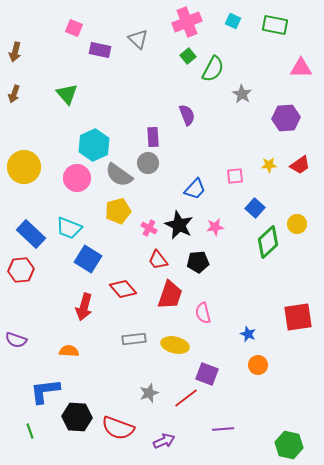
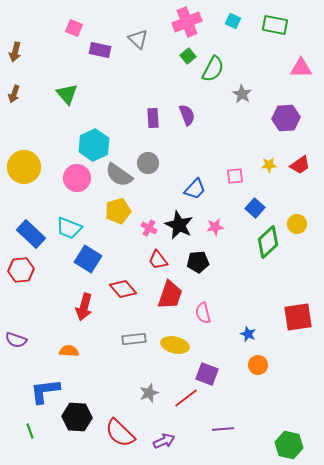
purple rectangle at (153, 137): moved 19 px up
red semicircle at (118, 428): moved 2 px right, 5 px down; rotated 24 degrees clockwise
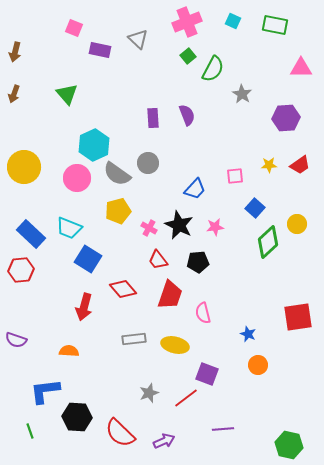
gray semicircle at (119, 175): moved 2 px left, 1 px up
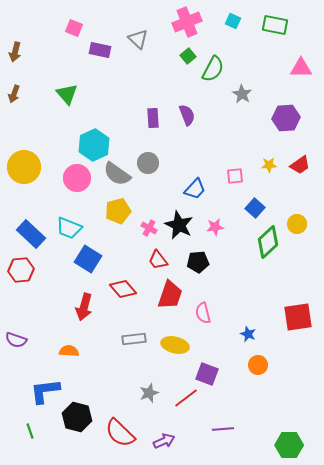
black hexagon at (77, 417): rotated 12 degrees clockwise
green hexagon at (289, 445): rotated 12 degrees counterclockwise
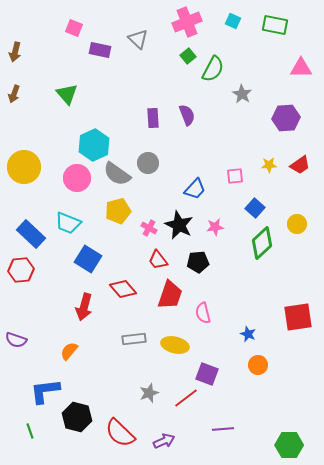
cyan trapezoid at (69, 228): moved 1 px left, 5 px up
green diamond at (268, 242): moved 6 px left, 1 px down
orange semicircle at (69, 351): rotated 54 degrees counterclockwise
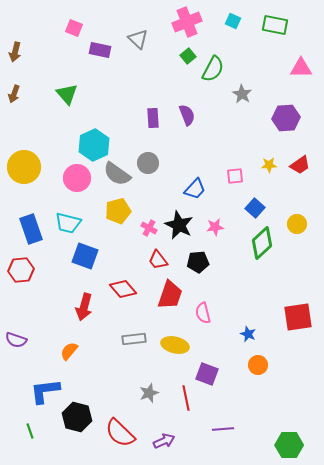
cyan trapezoid at (68, 223): rotated 8 degrees counterclockwise
blue rectangle at (31, 234): moved 5 px up; rotated 28 degrees clockwise
blue square at (88, 259): moved 3 px left, 3 px up; rotated 12 degrees counterclockwise
red line at (186, 398): rotated 65 degrees counterclockwise
